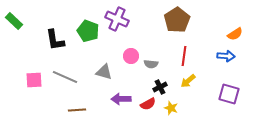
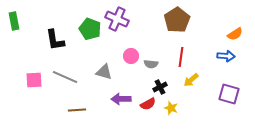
green rectangle: rotated 36 degrees clockwise
green pentagon: moved 2 px right, 2 px up
red line: moved 3 px left, 1 px down
yellow arrow: moved 3 px right, 1 px up
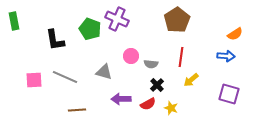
black cross: moved 3 px left, 2 px up; rotated 16 degrees counterclockwise
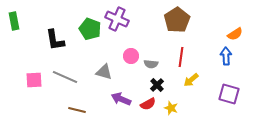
blue arrow: rotated 96 degrees counterclockwise
purple arrow: rotated 24 degrees clockwise
brown line: rotated 18 degrees clockwise
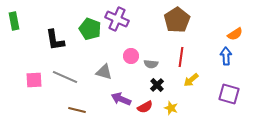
red semicircle: moved 3 px left, 3 px down
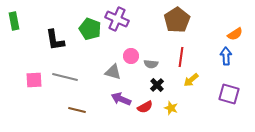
gray triangle: moved 9 px right
gray line: rotated 10 degrees counterclockwise
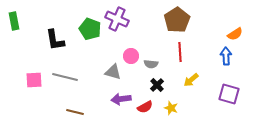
red line: moved 1 px left, 5 px up; rotated 12 degrees counterclockwise
purple arrow: rotated 30 degrees counterclockwise
brown line: moved 2 px left, 2 px down
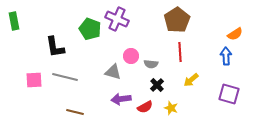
black L-shape: moved 7 px down
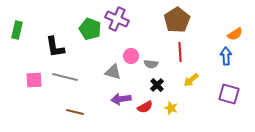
green rectangle: moved 3 px right, 9 px down; rotated 24 degrees clockwise
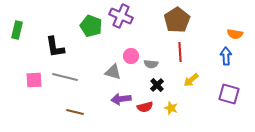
purple cross: moved 4 px right, 3 px up
green pentagon: moved 1 px right, 3 px up
orange semicircle: rotated 42 degrees clockwise
red semicircle: rotated 14 degrees clockwise
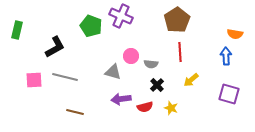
black L-shape: rotated 110 degrees counterclockwise
